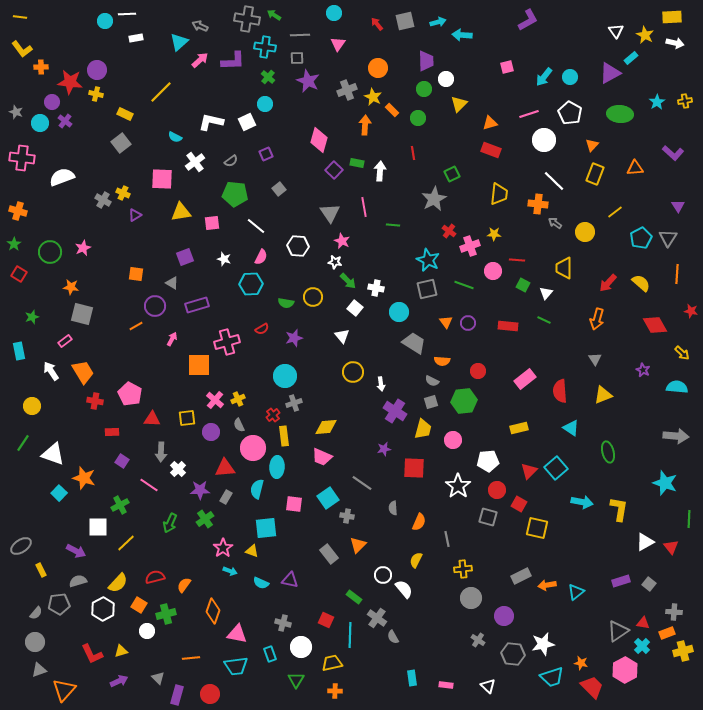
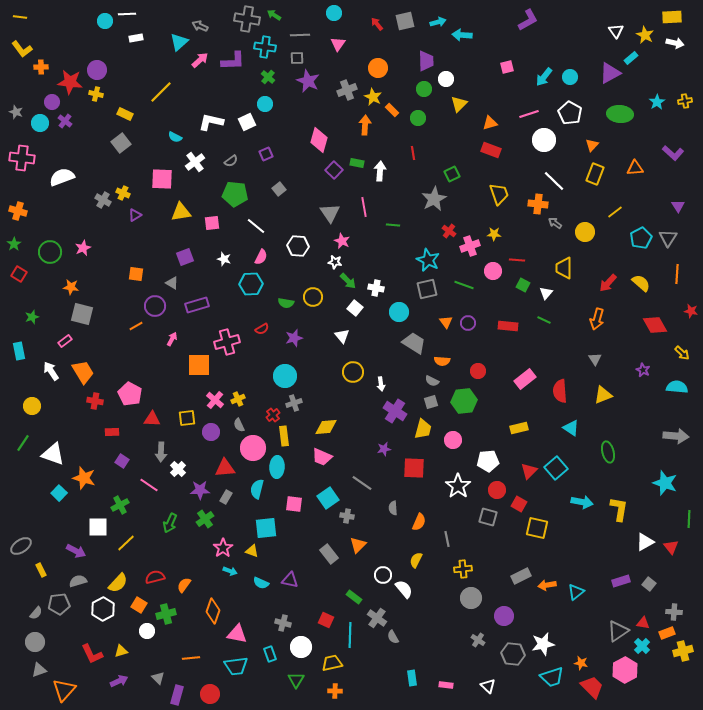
yellow trapezoid at (499, 194): rotated 25 degrees counterclockwise
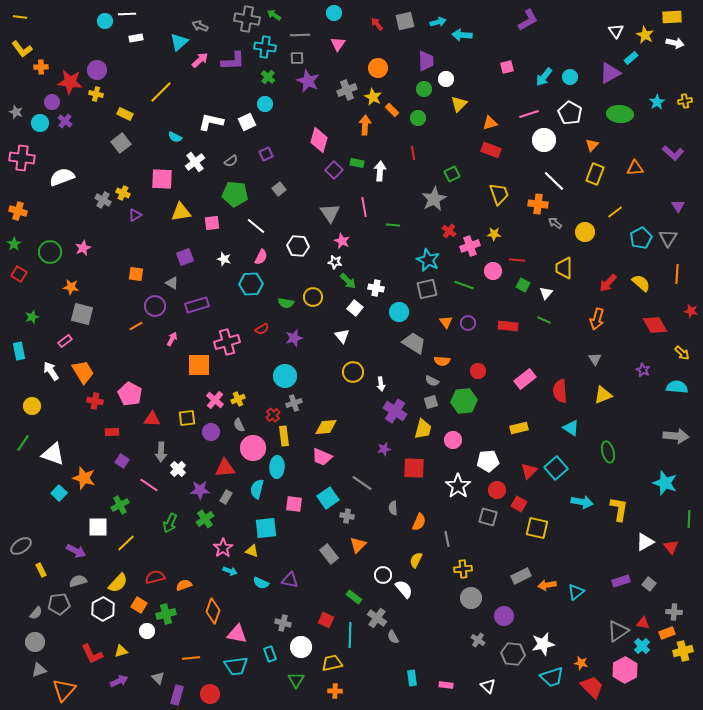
orange semicircle at (184, 585): rotated 35 degrees clockwise
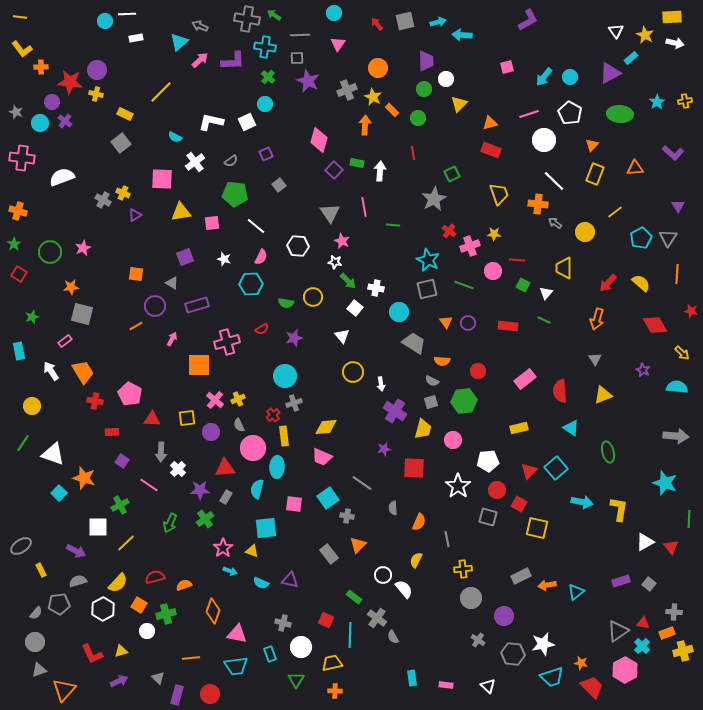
gray square at (279, 189): moved 4 px up
orange star at (71, 287): rotated 14 degrees counterclockwise
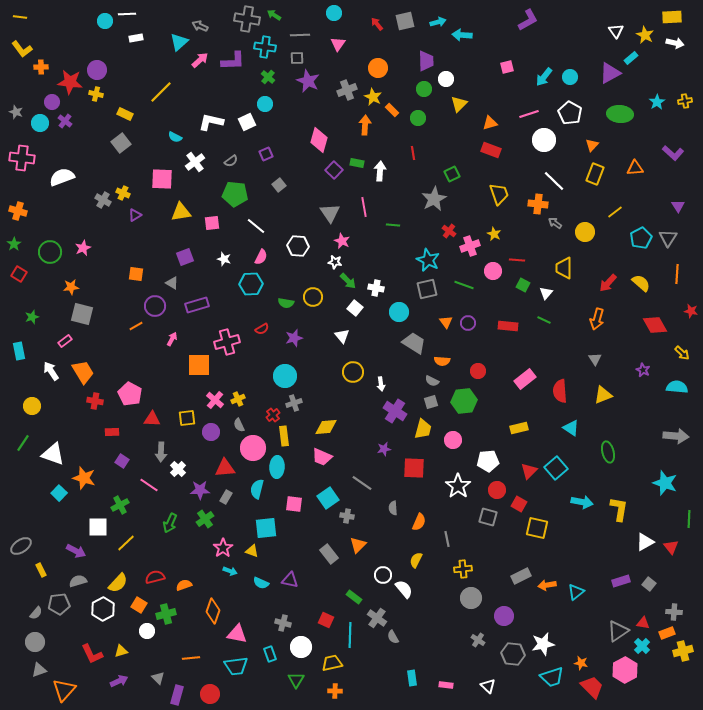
yellow star at (494, 234): rotated 24 degrees clockwise
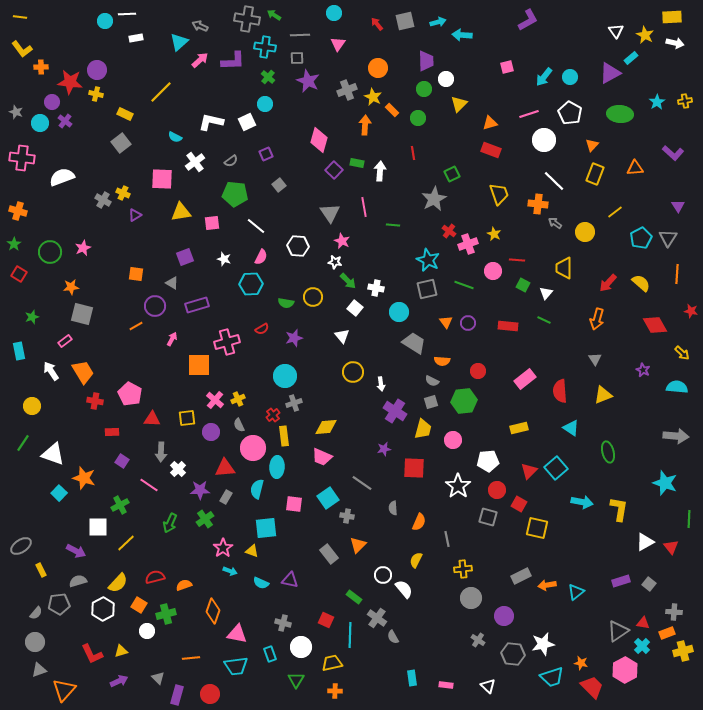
pink cross at (470, 246): moved 2 px left, 2 px up
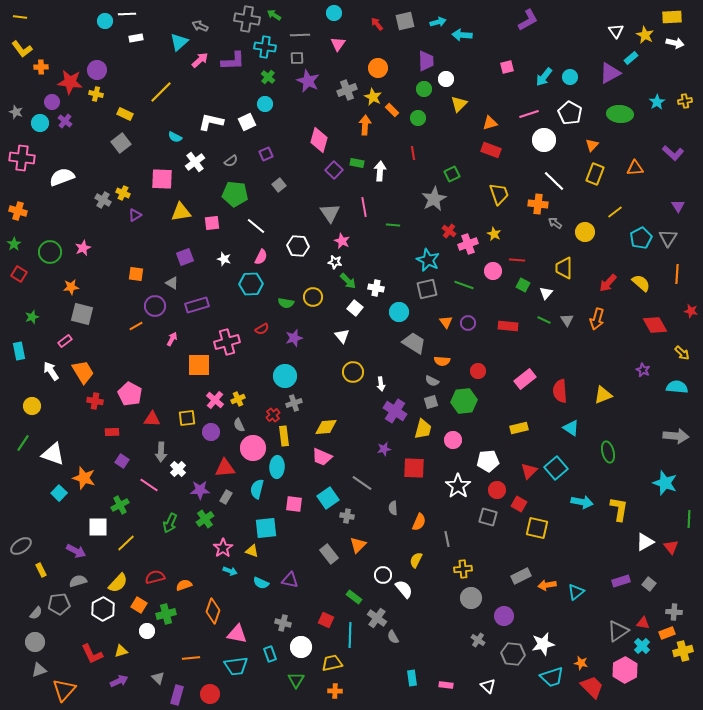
gray triangle at (595, 359): moved 28 px left, 39 px up
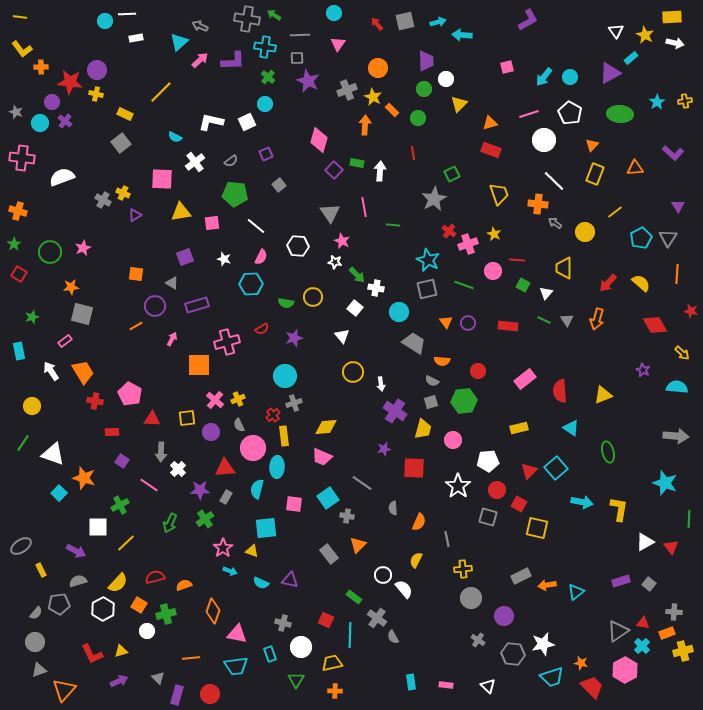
green arrow at (348, 281): moved 9 px right, 6 px up
cyan rectangle at (412, 678): moved 1 px left, 4 px down
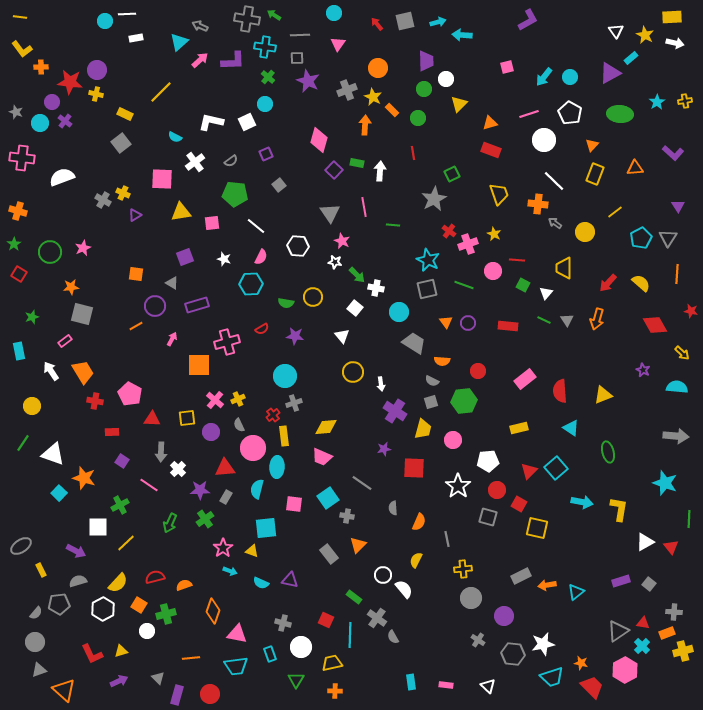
purple star at (294, 338): moved 1 px right, 2 px up; rotated 24 degrees clockwise
orange triangle at (64, 690): rotated 30 degrees counterclockwise
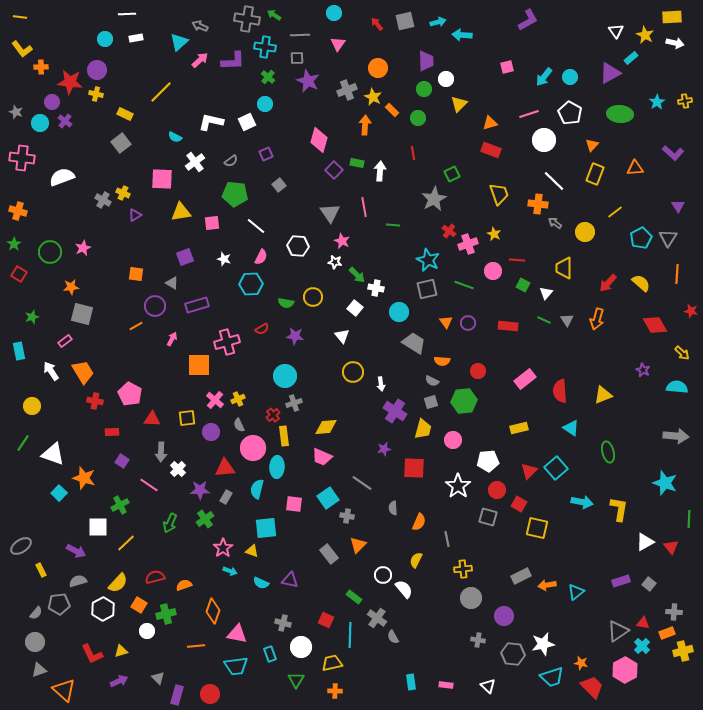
cyan circle at (105, 21): moved 18 px down
gray cross at (478, 640): rotated 24 degrees counterclockwise
orange line at (191, 658): moved 5 px right, 12 px up
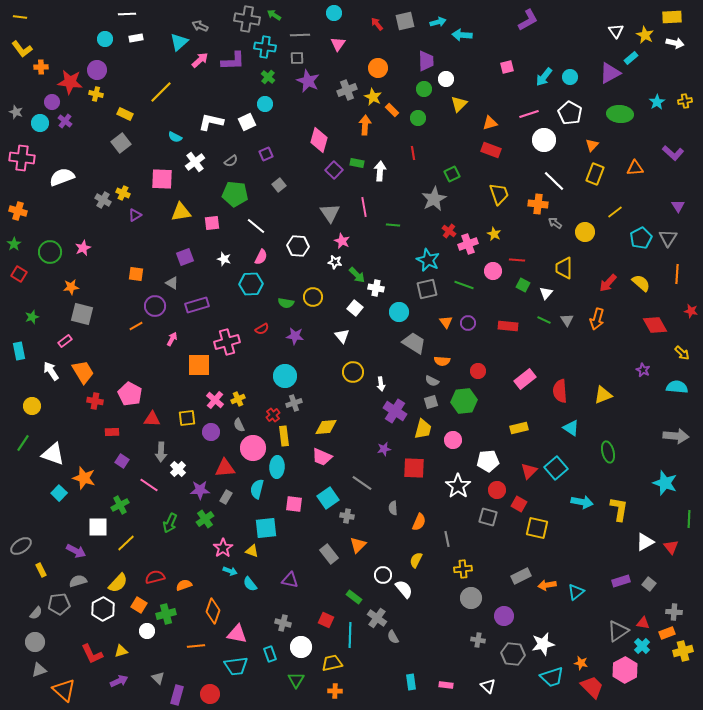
cyan semicircle at (261, 583): moved 11 px left, 1 px down; rotated 28 degrees clockwise
